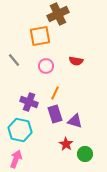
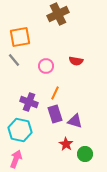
orange square: moved 20 px left, 1 px down
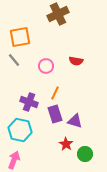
pink arrow: moved 2 px left, 1 px down
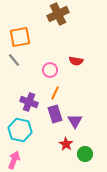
pink circle: moved 4 px right, 4 px down
purple triangle: rotated 42 degrees clockwise
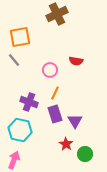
brown cross: moved 1 px left
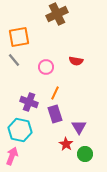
orange square: moved 1 px left
pink circle: moved 4 px left, 3 px up
purple triangle: moved 4 px right, 6 px down
pink arrow: moved 2 px left, 4 px up
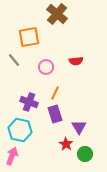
brown cross: rotated 25 degrees counterclockwise
orange square: moved 10 px right
red semicircle: rotated 16 degrees counterclockwise
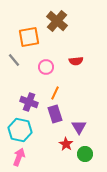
brown cross: moved 7 px down
pink arrow: moved 7 px right, 1 px down
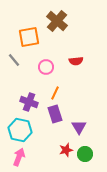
red star: moved 6 px down; rotated 24 degrees clockwise
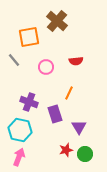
orange line: moved 14 px right
